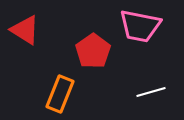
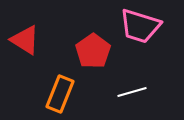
pink trapezoid: rotated 6 degrees clockwise
red triangle: moved 10 px down
white line: moved 19 px left
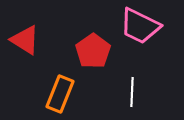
pink trapezoid: rotated 9 degrees clockwise
white line: rotated 72 degrees counterclockwise
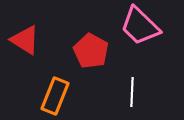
pink trapezoid: rotated 18 degrees clockwise
red pentagon: moved 2 px left; rotated 8 degrees counterclockwise
orange rectangle: moved 5 px left, 2 px down
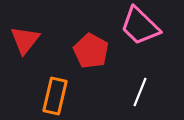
red triangle: rotated 36 degrees clockwise
white line: moved 8 px right; rotated 20 degrees clockwise
orange rectangle: rotated 9 degrees counterclockwise
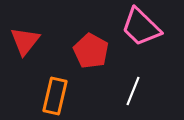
pink trapezoid: moved 1 px right, 1 px down
red triangle: moved 1 px down
white line: moved 7 px left, 1 px up
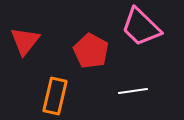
white line: rotated 60 degrees clockwise
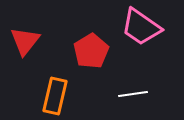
pink trapezoid: rotated 9 degrees counterclockwise
red pentagon: rotated 12 degrees clockwise
white line: moved 3 px down
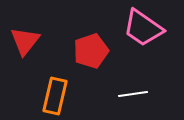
pink trapezoid: moved 2 px right, 1 px down
red pentagon: rotated 12 degrees clockwise
